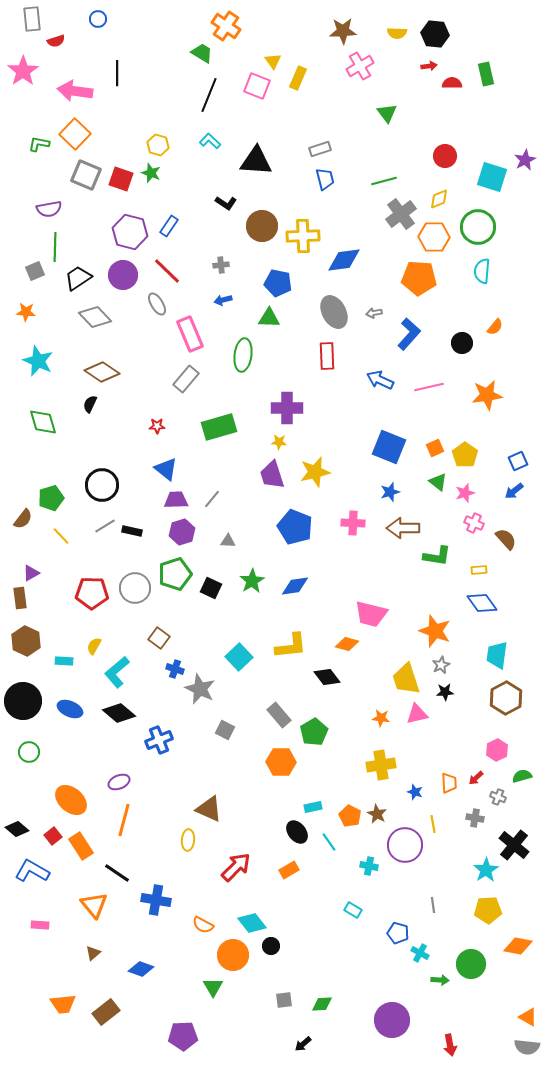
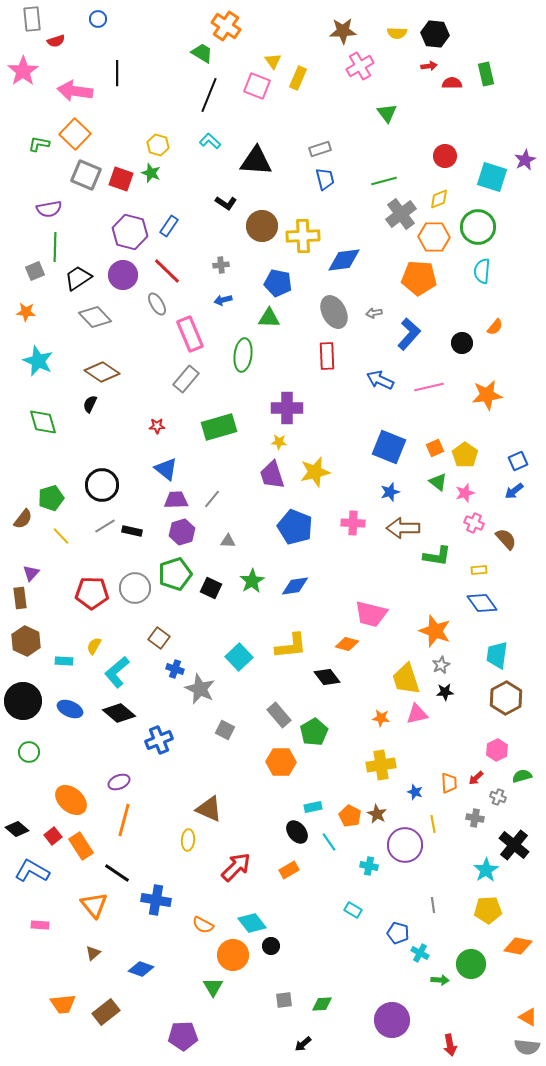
purple triangle at (31, 573): rotated 18 degrees counterclockwise
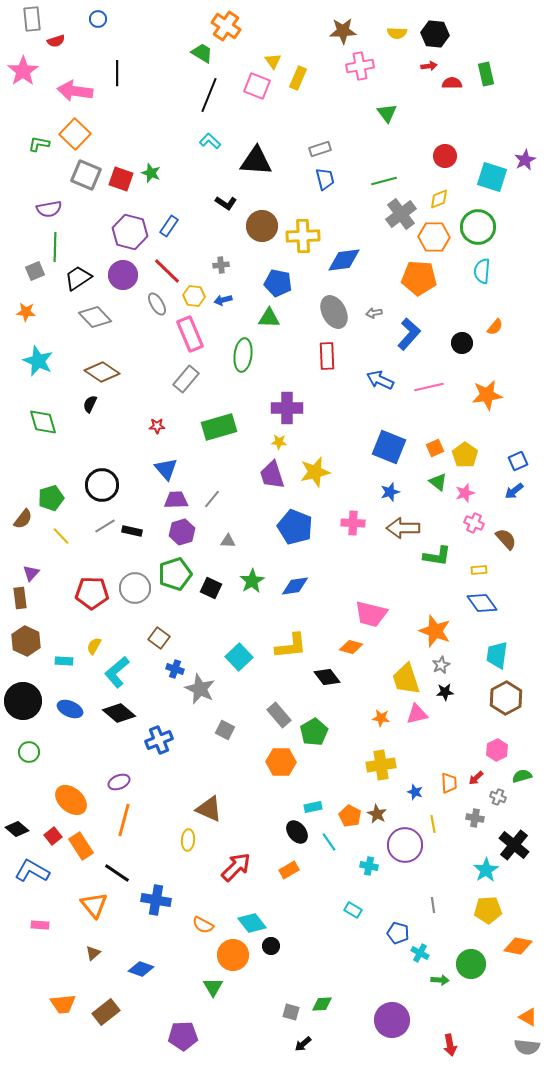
pink cross at (360, 66): rotated 20 degrees clockwise
yellow hexagon at (158, 145): moved 36 px right, 151 px down; rotated 10 degrees counterclockwise
blue triangle at (166, 469): rotated 10 degrees clockwise
orange diamond at (347, 644): moved 4 px right, 3 px down
gray square at (284, 1000): moved 7 px right, 12 px down; rotated 24 degrees clockwise
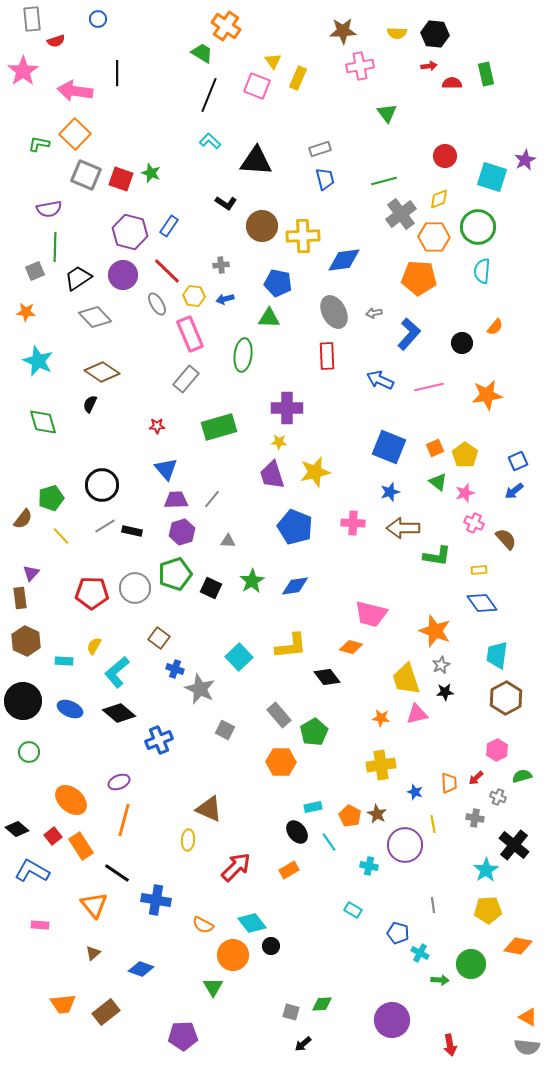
blue arrow at (223, 300): moved 2 px right, 1 px up
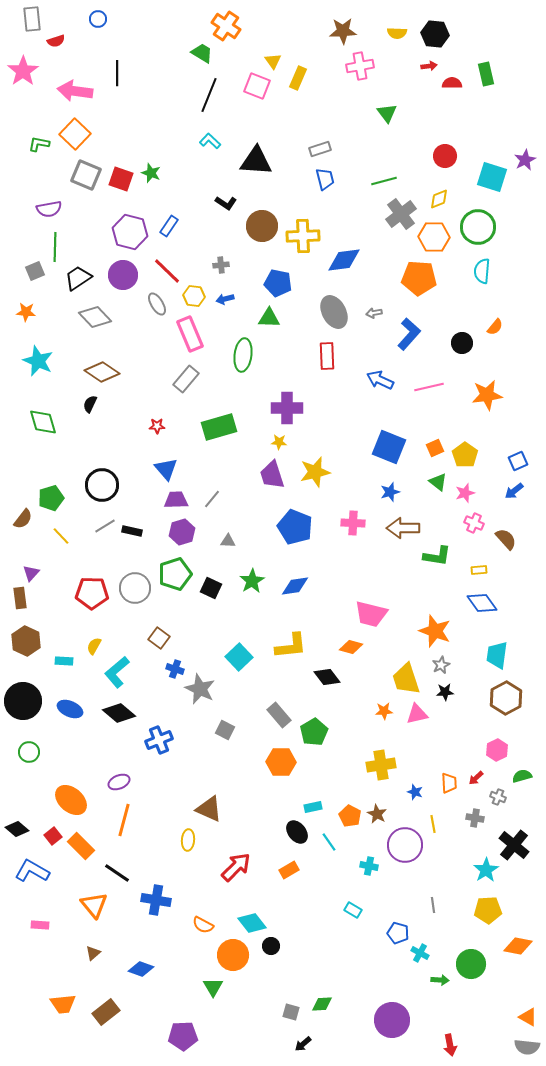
orange star at (381, 718): moved 3 px right, 7 px up; rotated 12 degrees counterclockwise
orange rectangle at (81, 846): rotated 12 degrees counterclockwise
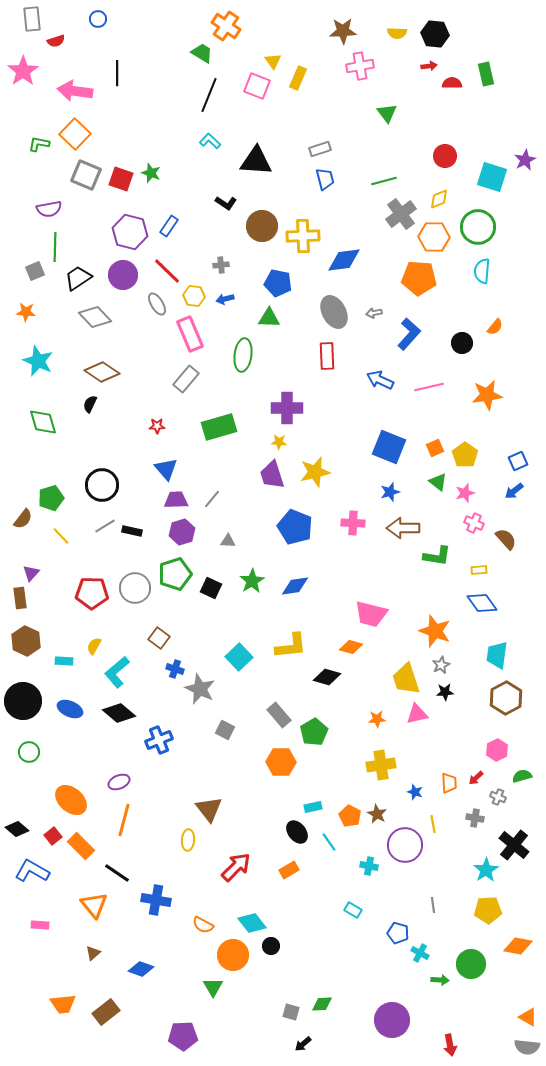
black diamond at (327, 677): rotated 36 degrees counterclockwise
orange star at (384, 711): moved 7 px left, 8 px down
brown triangle at (209, 809): rotated 28 degrees clockwise
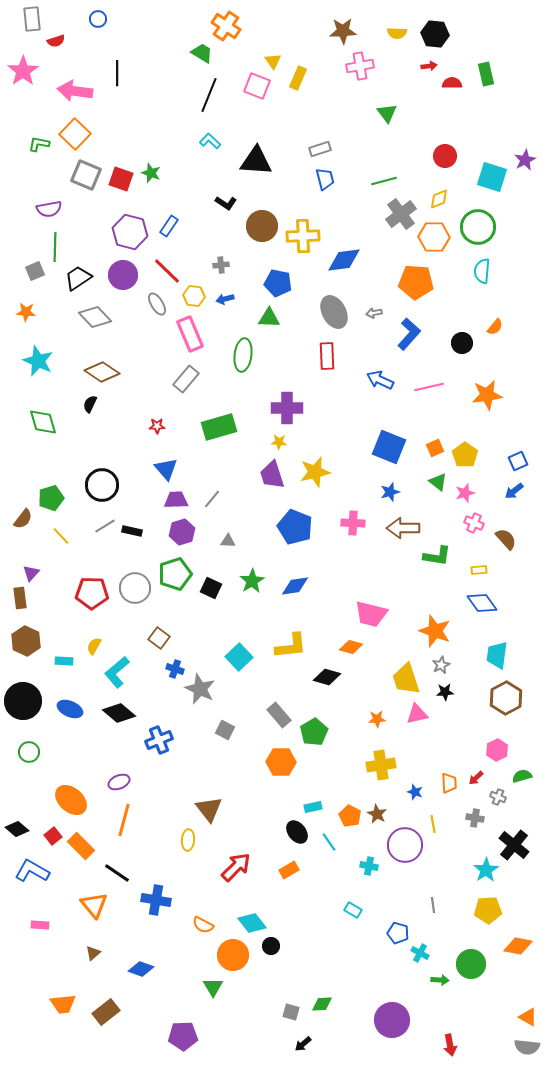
orange pentagon at (419, 278): moved 3 px left, 4 px down
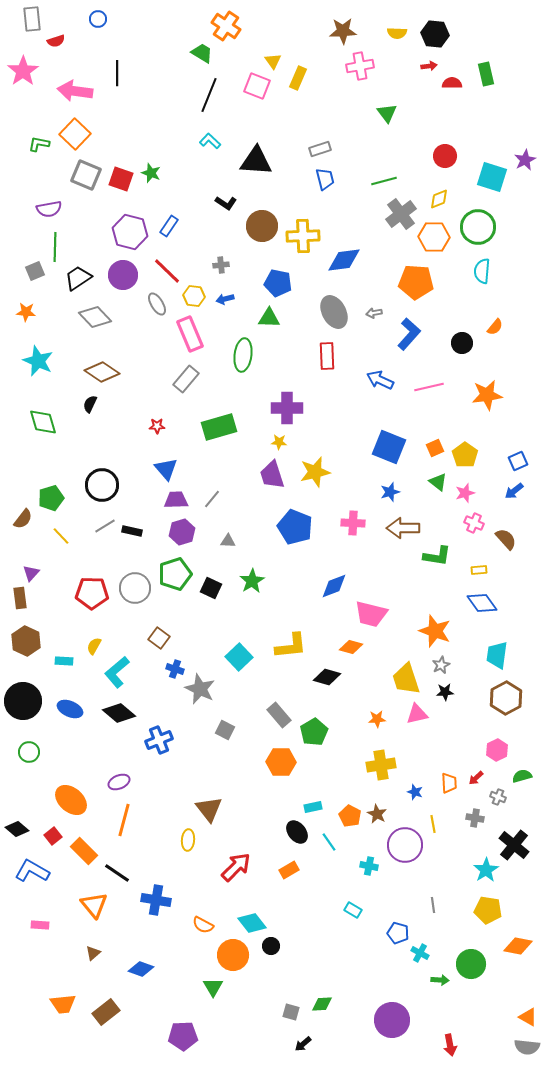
blue diamond at (295, 586): moved 39 px right; rotated 12 degrees counterclockwise
orange rectangle at (81, 846): moved 3 px right, 5 px down
yellow pentagon at (488, 910): rotated 12 degrees clockwise
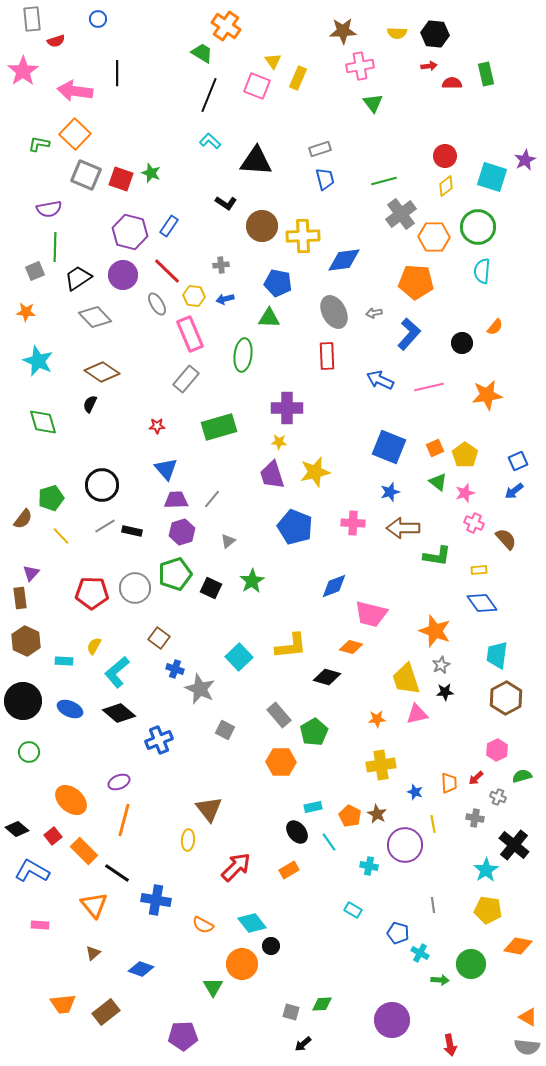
green triangle at (387, 113): moved 14 px left, 10 px up
yellow diamond at (439, 199): moved 7 px right, 13 px up; rotated 15 degrees counterclockwise
gray triangle at (228, 541): rotated 42 degrees counterclockwise
orange circle at (233, 955): moved 9 px right, 9 px down
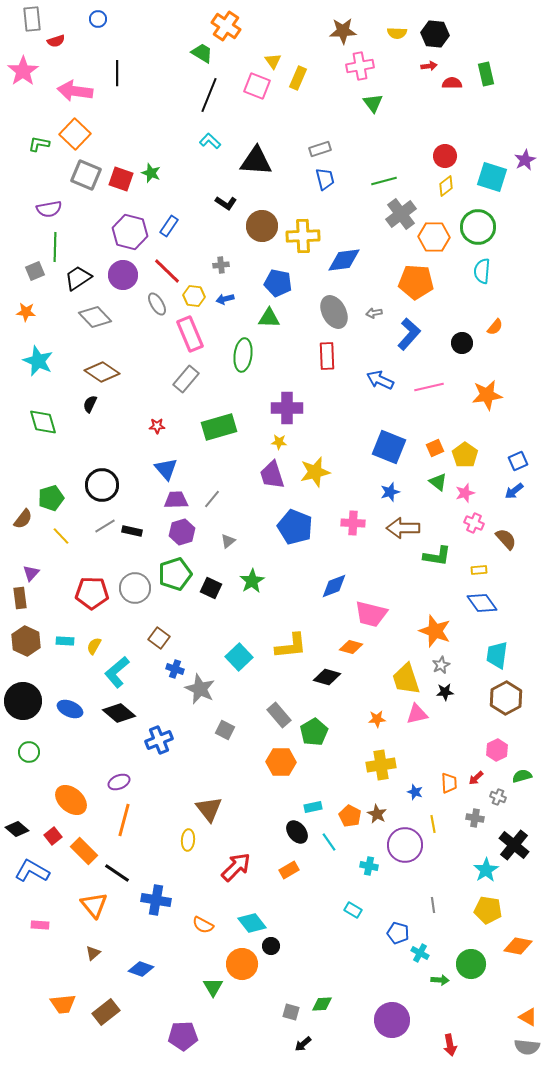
cyan rectangle at (64, 661): moved 1 px right, 20 px up
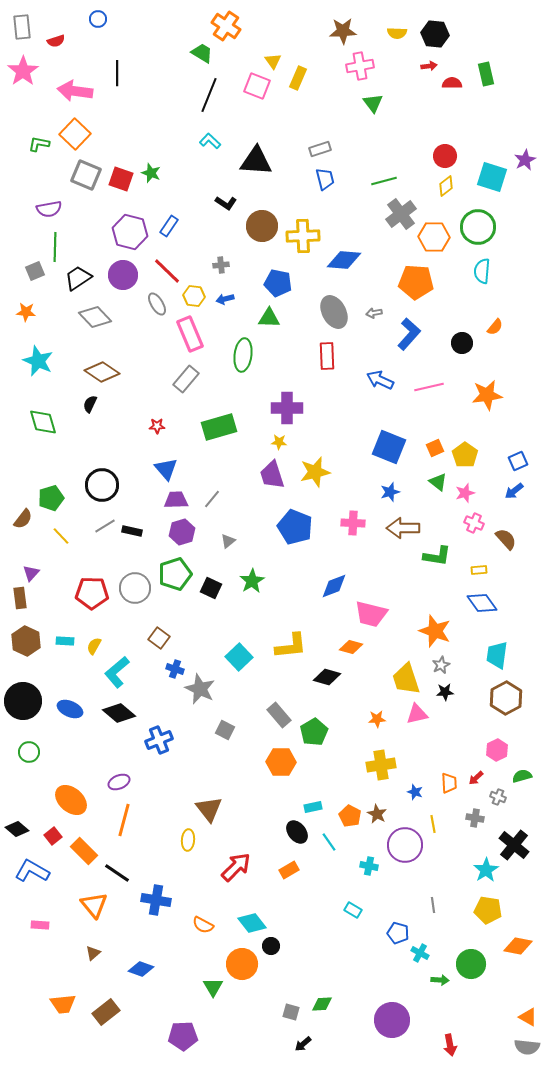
gray rectangle at (32, 19): moved 10 px left, 8 px down
blue diamond at (344, 260): rotated 12 degrees clockwise
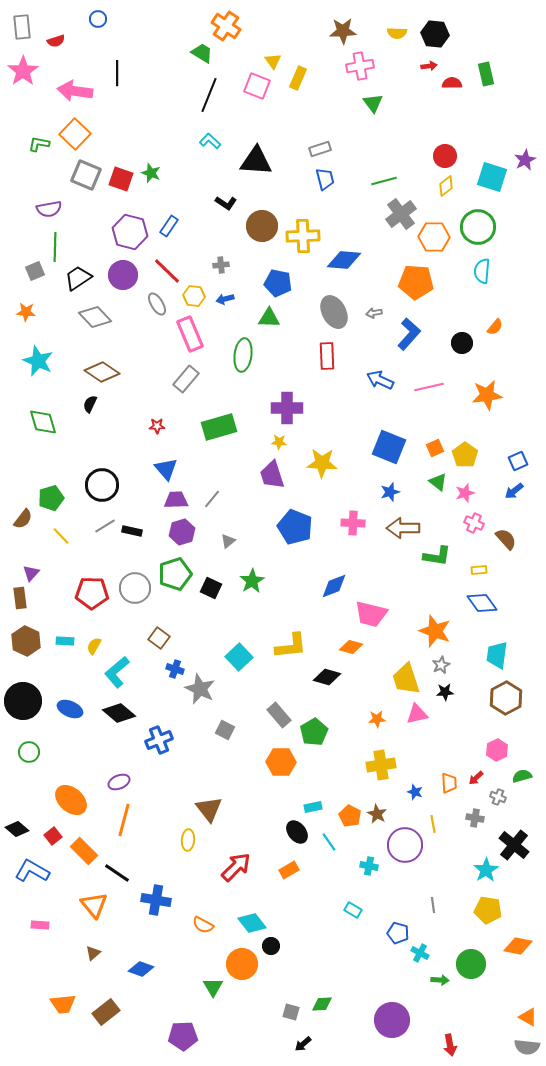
yellow star at (315, 472): moved 7 px right, 9 px up; rotated 16 degrees clockwise
